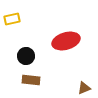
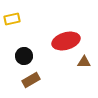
black circle: moved 2 px left
brown rectangle: rotated 36 degrees counterclockwise
brown triangle: moved 26 px up; rotated 24 degrees clockwise
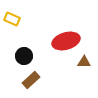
yellow rectangle: rotated 35 degrees clockwise
brown rectangle: rotated 12 degrees counterclockwise
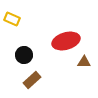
black circle: moved 1 px up
brown rectangle: moved 1 px right
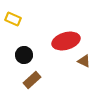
yellow rectangle: moved 1 px right
brown triangle: moved 1 px up; rotated 24 degrees clockwise
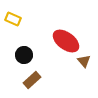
red ellipse: rotated 52 degrees clockwise
brown triangle: rotated 24 degrees clockwise
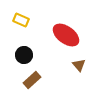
yellow rectangle: moved 8 px right, 1 px down
red ellipse: moved 6 px up
brown triangle: moved 5 px left, 4 px down
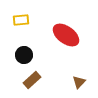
yellow rectangle: rotated 28 degrees counterclockwise
brown triangle: moved 17 px down; rotated 24 degrees clockwise
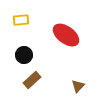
brown triangle: moved 1 px left, 4 px down
